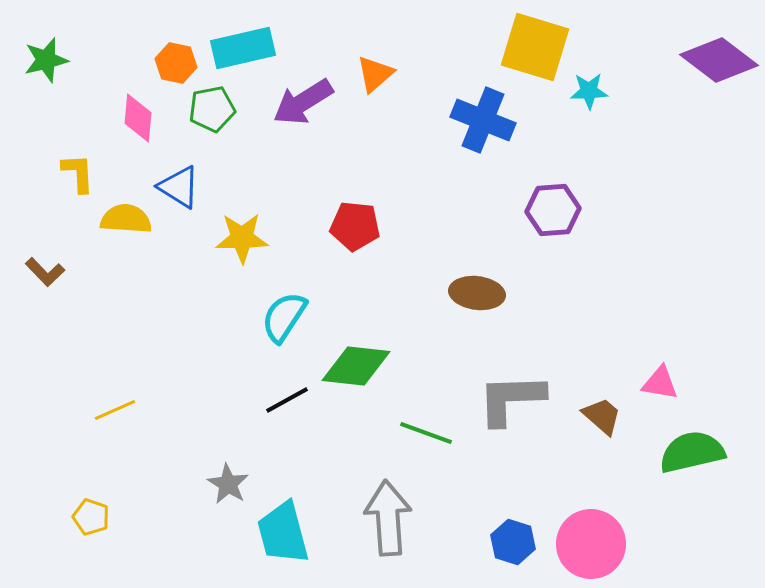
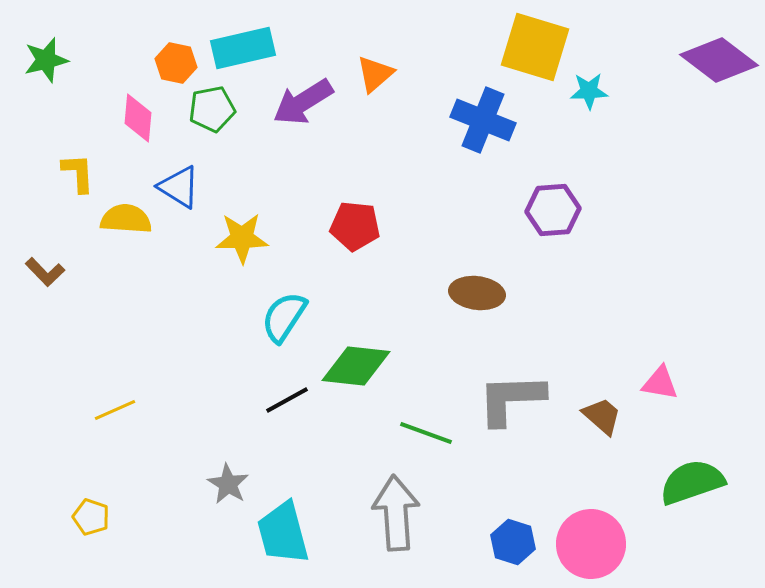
green semicircle: moved 30 px down; rotated 6 degrees counterclockwise
gray arrow: moved 8 px right, 5 px up
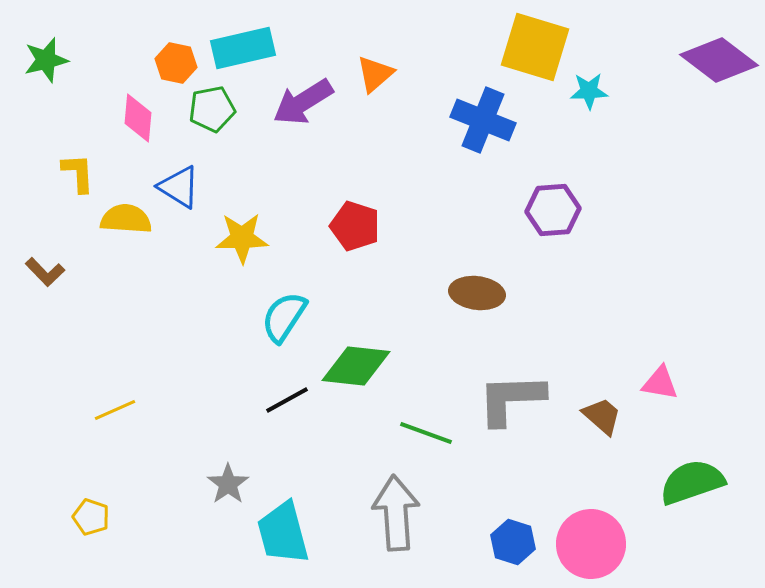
red pentagon: rotated 12 degrees clockwise
gray star: rotated 6 degrees clockwise
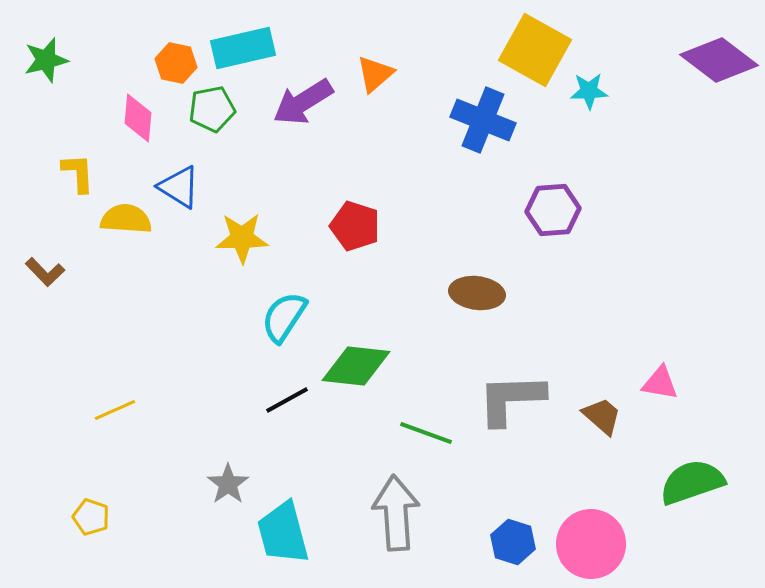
yellow square: moved 3 px down; rotated 12 degrees clockwise
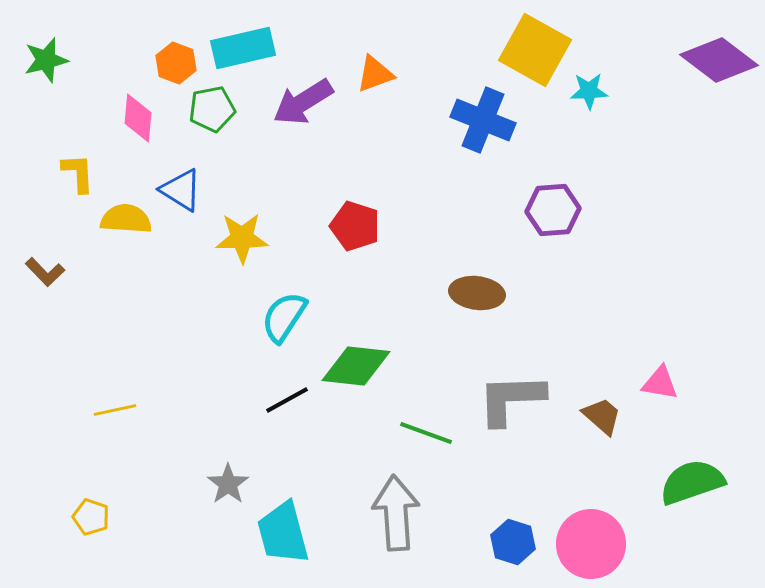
orange hexagon: rotated 9 degrees clockwise
orange triangle: rotated 21 degrees clockwise
blue triangle: moved 2 px right, 3 px down
yellow line: rotated 12 degrees clockwise
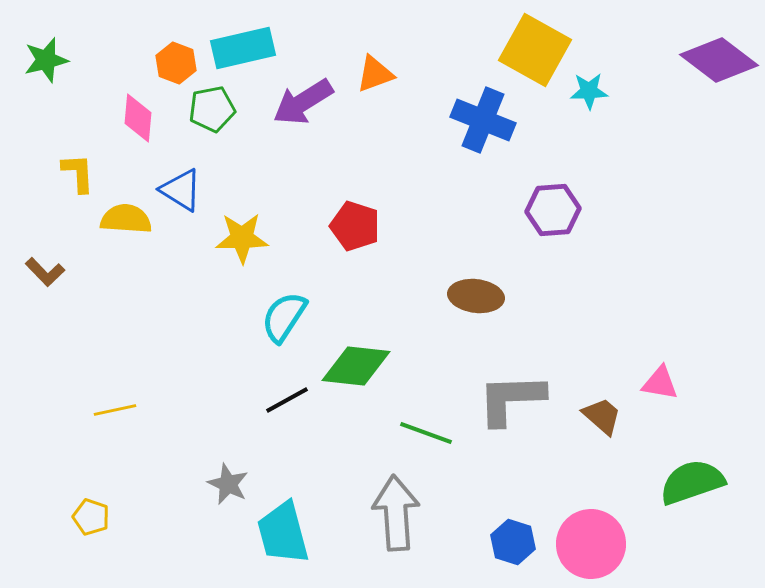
brown ellipse: moved 1 px left, 3 px down
gray star: rotated 12 degrees counterclockwise
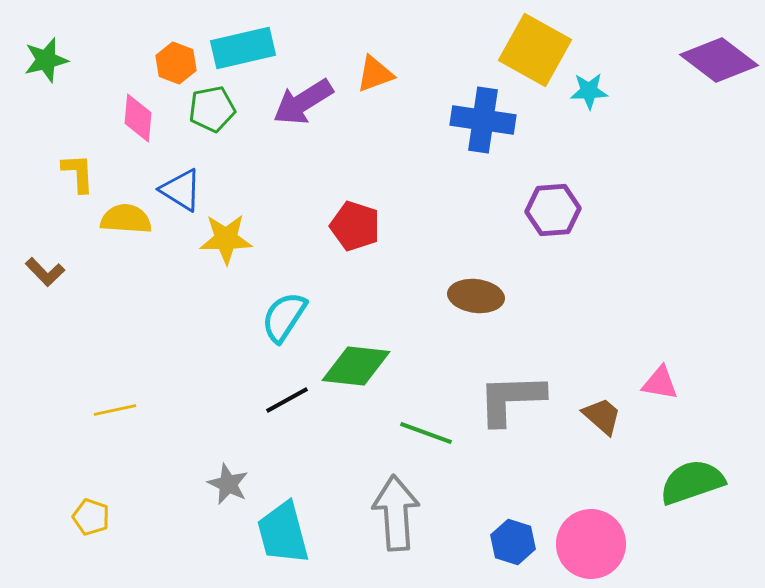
blue cross: rotated 14 degrees counterclockwise
yellow star: moved 16 px left, 1 px down
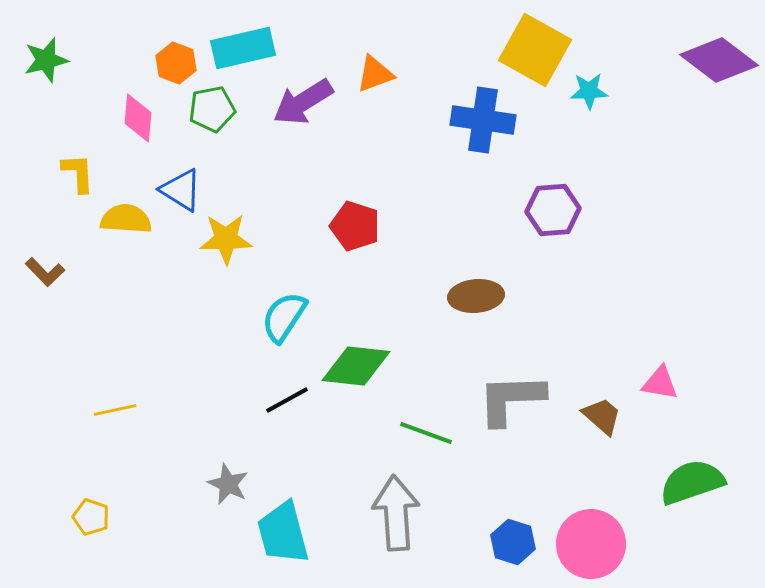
brown ellipse: rotated 12 degrees counterclockwise
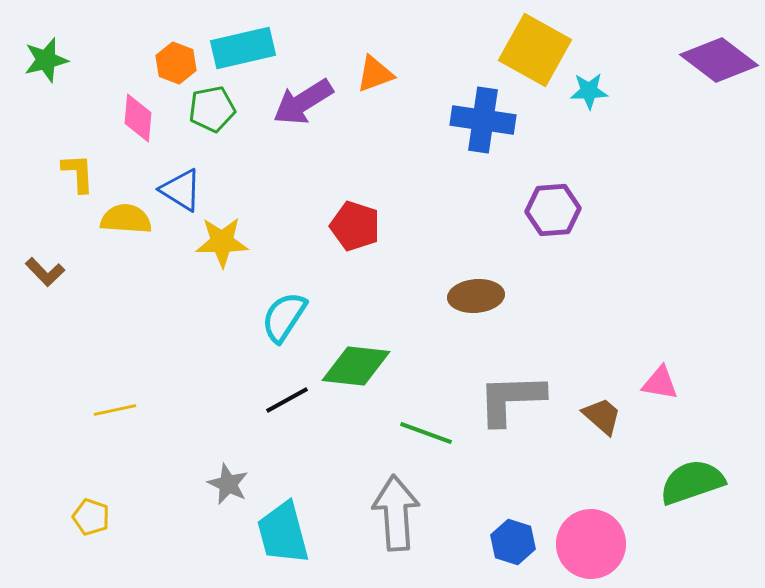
yellow star: moved 4 px left, 3 px down
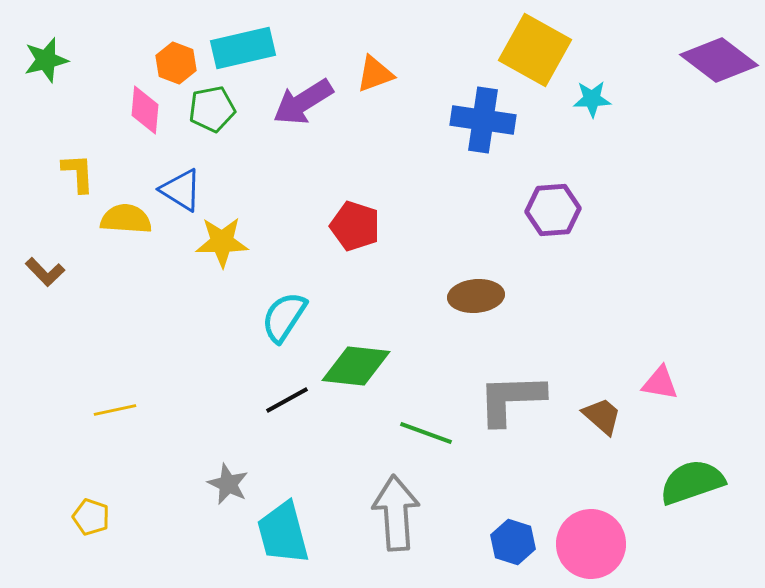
cyan star: moved 3 px right, 8 px down
pink diamond: moved 7 px right, 8 px up
